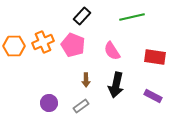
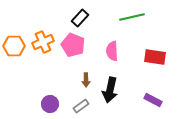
black rectangle: moved 2 px left, 2 px down
pink semicircle: rotated 30 degrees clockwise
black arrow: moved 6 px left, 5 px down
purple rectangle: moved 4 px down
purple circle: moved 1 px right, 1 px down
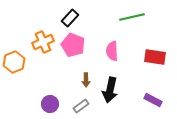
black rectangle: moved 10 px left
orange hexagon: moved 16 px down; rotated 20 degrees counterclockwise
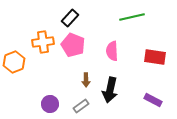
orange cross: rotated 15 degrees clockwise
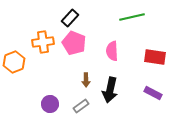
pink pentagon: moved 1 px right, 2 px up
purple rectangle: moved 7 px up
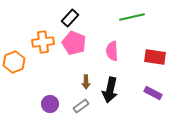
brown arrow: moved 2 px down
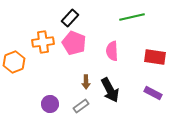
black arrow: rotated 40 degrees counterclockwise
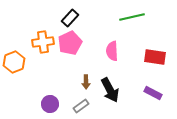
pink pentagon: moved 4 px left; rotated 25 degrees clockwise
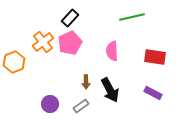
orange cross: rotated 30 degrees counterclockwise
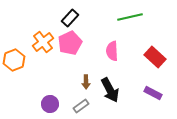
green line: moved 2 px left
red rectangle: rotated 35 degrees clockwise
orange hexagon: moved 2 px up
